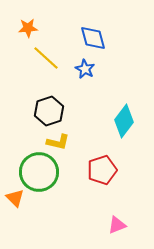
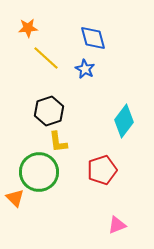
yellow L-shape: rotated 70 degrees clockwise
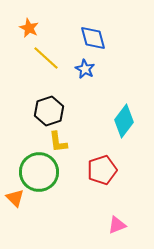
orange star: moved 1 px right; rotated 30 degrees clockwise
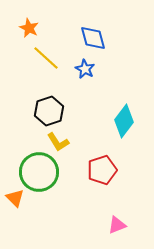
yellow L-shape: rotated 25 degrees counterclockwise
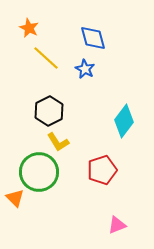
black hexagon: rotated 8 degrees counterclockwise
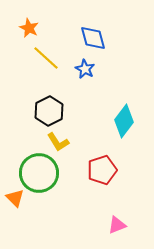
green circle: moved 1 px down
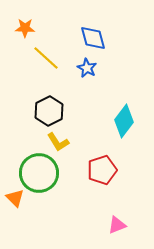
orange star: moved 4 px left; rotated 24 degrees counterclockwise
blue star: moved 2 px right, 1 px up
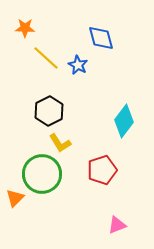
blue diamond: moved 8 px right
blue star: moved 9 px left, 3 px up
yellow L-shape: moved 2 px right, 1 px down
green circle: moved 3 px right, 1 px down
orange triangle: rotated 30 degrees clockwise
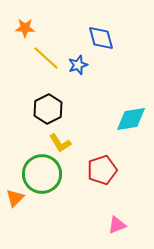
blue star: rotated 24 degrees clockwise
black hexagon: moved 1 px left, 2 px up
cyan diamond: moved 7 px right, 2 px up; rotated 44 degrees clockwise
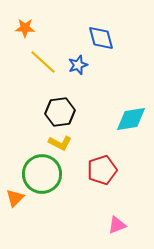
yellow line: moved 3 px left, 4 px down
black hexagon: moved 12 px right, 3 px down; rotated 20 degrees clockwise
yellow L-shape: rotated 30 degrees counterclockwise
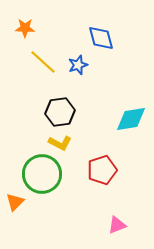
orange triangle: moved 4 px down
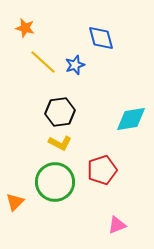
orange star: rotated 12 degrees clockwise
blue star: moved 3 px left
green circle: moved 13 px right, 8 px down
